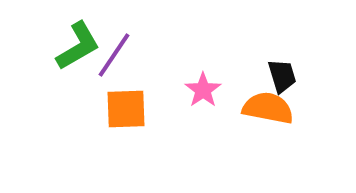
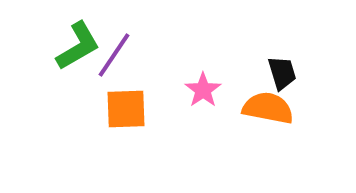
black trapezoid: moved 3 px up
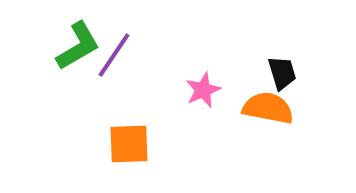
pink star: rotated 12 degrees clockwise
orange square: moved 3 px right, 35 px down
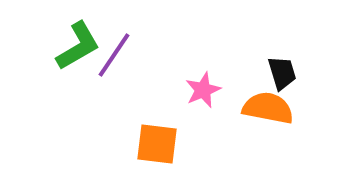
orange square: moved 28 px right; rotated 9 degrees clockwise
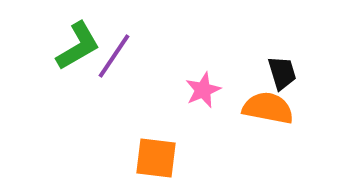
purple line: moved 1 px down
orange square: moved 1 px left, 14 px down
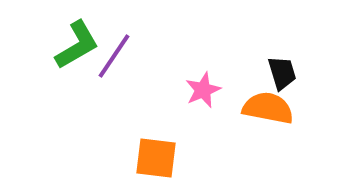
green L-shape: moved 1 px left, 1 px up
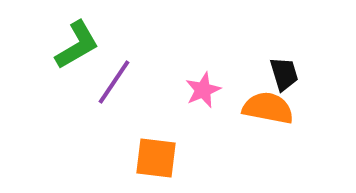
purple line: moved 26 px down
black trapezoid: moved 2 px right, 1 px down
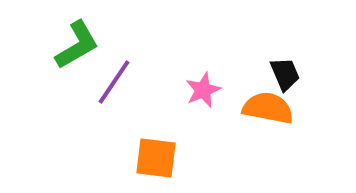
black trapezoid: moved 1 px right; rotated 6 degrees counterclockwise
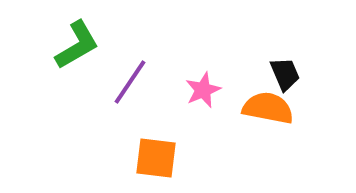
purple line: moved 16 px right
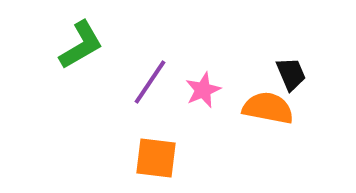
green L-shape: moved 4 px right
black trapezoid: moved 6 px right
purple line: moved 20 px right
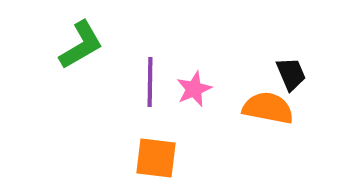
purple line: rotated 33 degrees counterclockwise
pink star: moved 9 px left, 1 px up
